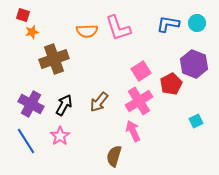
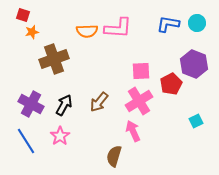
pink L-shape: rotated 68 degrees counterclockwise
pink square: rotated 30 degrees clockwise
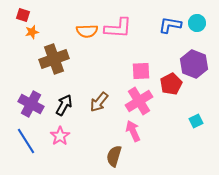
blue L-shape: moved 2 px right, 1 px down
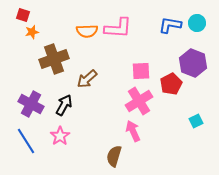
purple hexagon: moved 1 px left, 1 px up
brown arrow: moved 12 px left, 23 px up; rotated 10 degrees clockwise
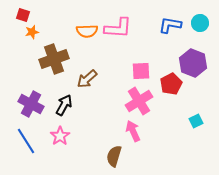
cyan circle: moved 3 px right
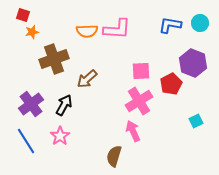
pink L-shape: moved 1 px left, 1 px down
purple cross: rotated 25 degrees clockwise
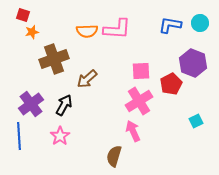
blue line: moved 7 px left, 5 px up; rotated 28 degrees clockwise
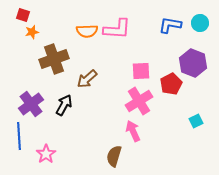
pink star: moved 14 px left, 18 px down
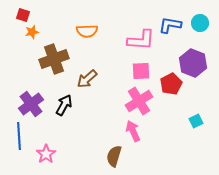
pink L-shape: moved 24 px right, 11 px down
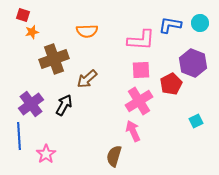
pink square: moved 1 px up
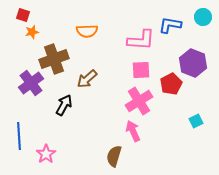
cyan circle: moved 3 px right, 6 px up
purple cross: moved 21 px up
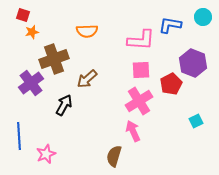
pink star: rotated 12 degrees clockwise
